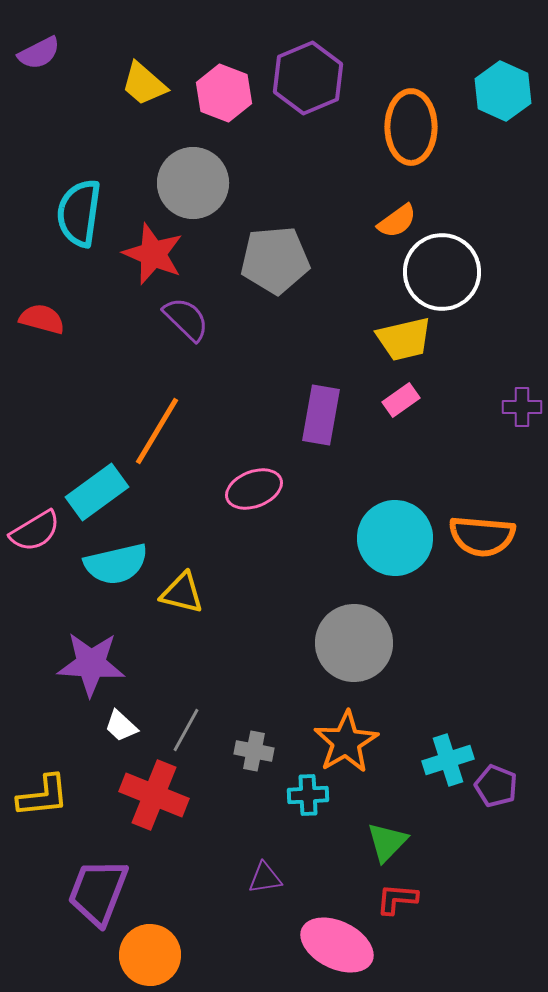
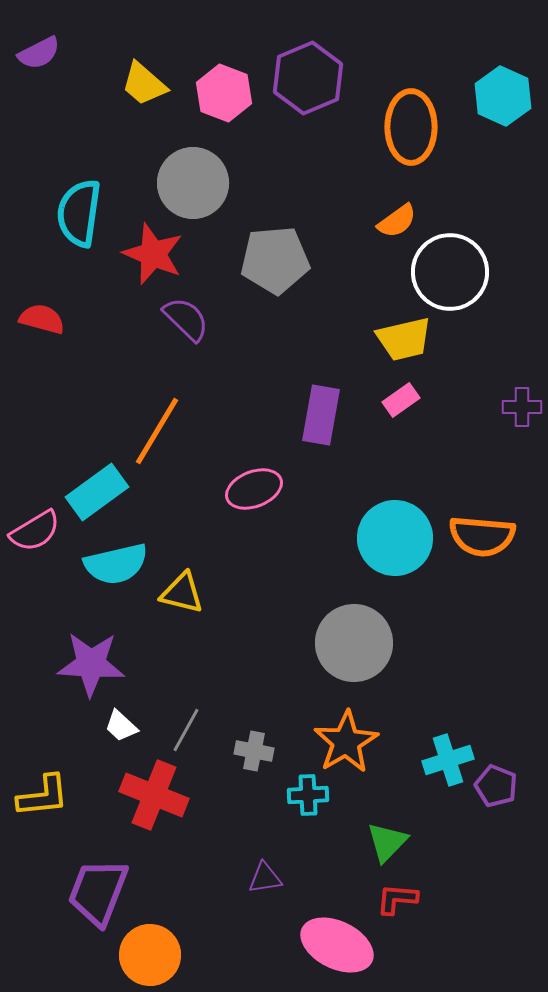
cyan hexagon at (503, 91): moved 5 px down
white circle at (442, 272): moved 8 px right
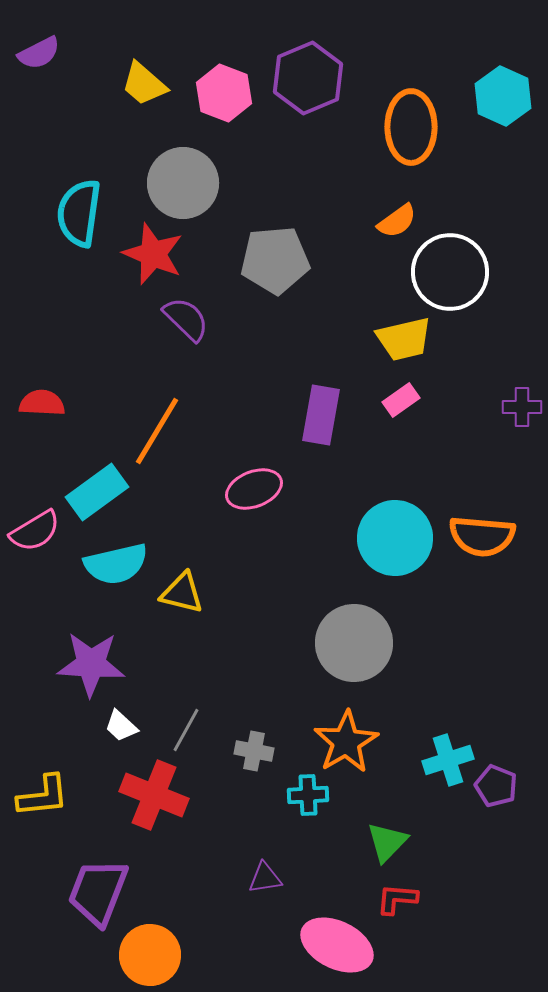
gray circle at (193, 183): moved 10 px left
red semicircle at (42, 319): moved 84 px down; rotated 12 degrees counterclockwise
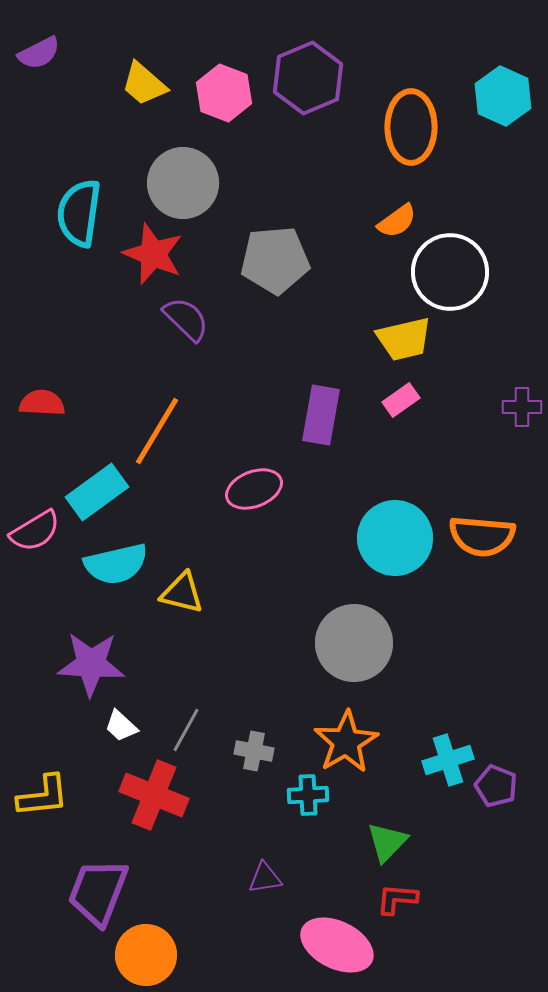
orange circle at (150, 955): moved 4 px left
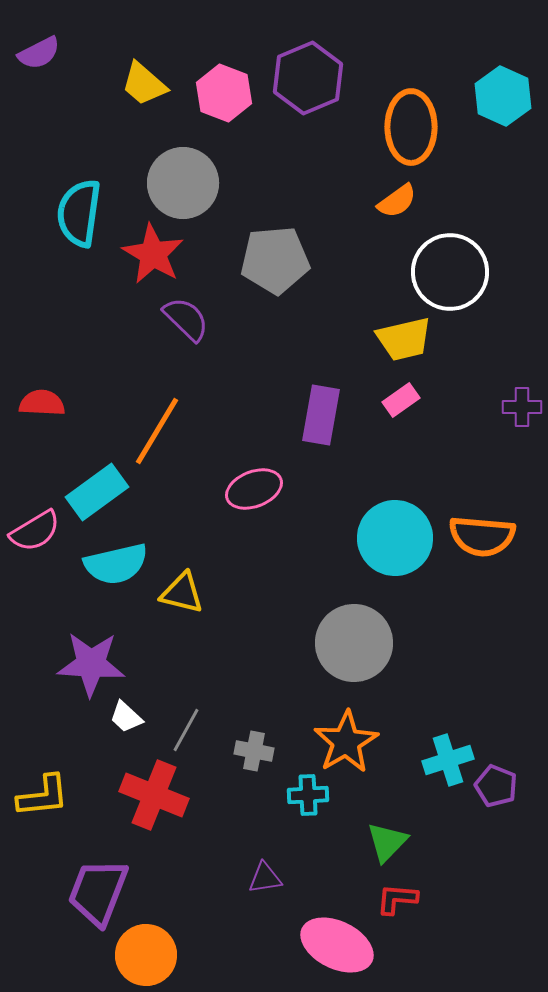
orange semicircle at (397, 221): moved 20 px up
red star at (153, 254): rotated 8 degrees clockwise
white trapezoid at (121, 726): moved 5 px right, 9 px up
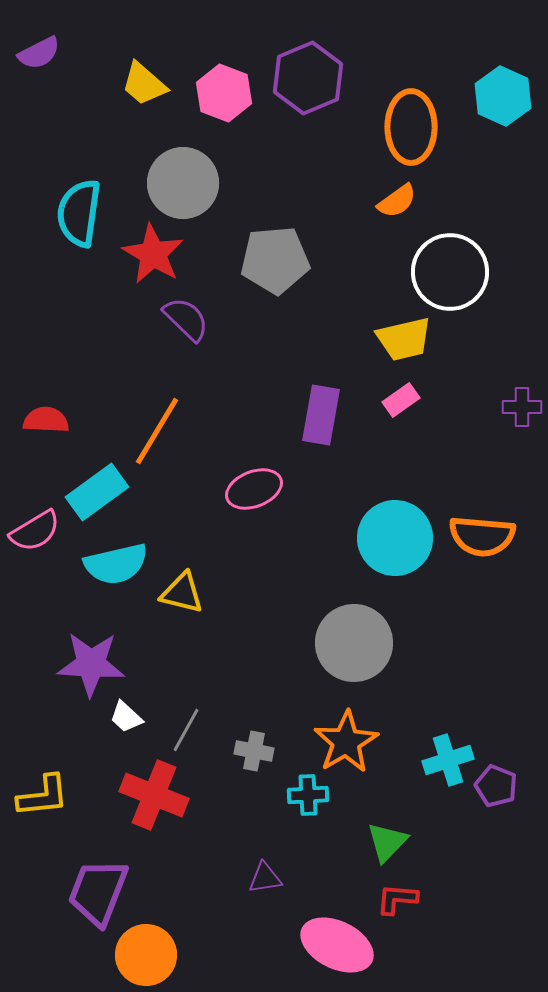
red semicircle at (42, 403): moved 4 px right, 17 px down
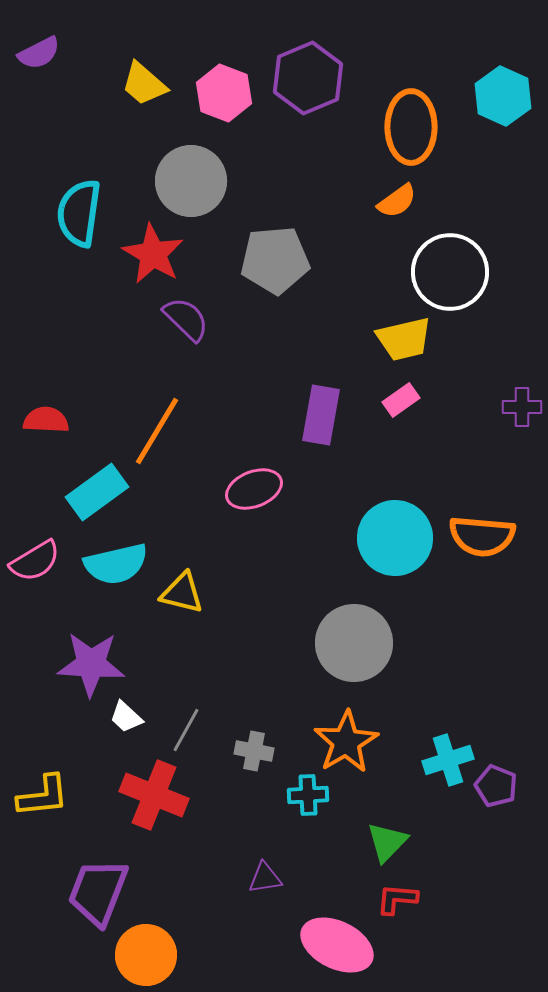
gray circle at (183, 183): moved 8 px right, 2 px up
pink semicircle at (35, 531): moved 30 px down
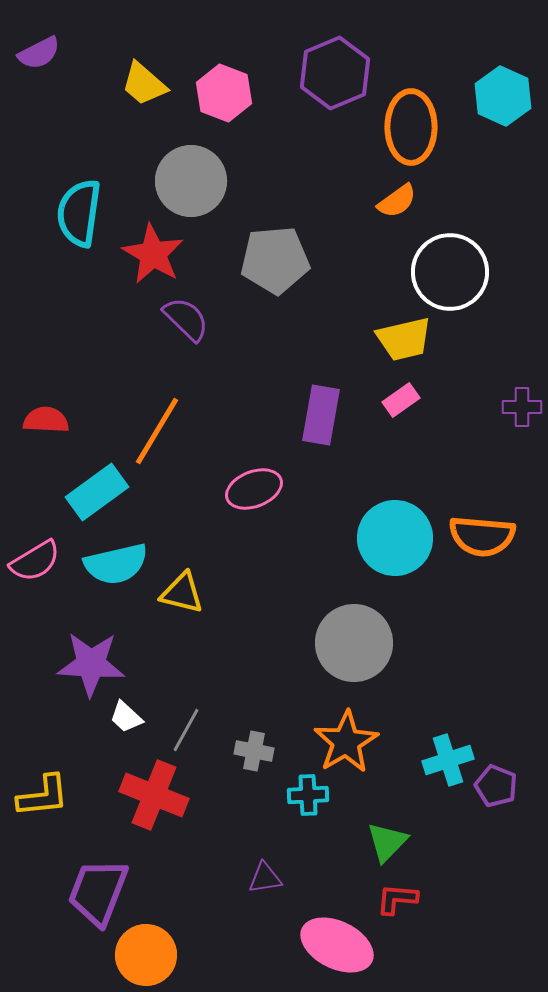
purple hexagon at (308, 78): moved 27 px right, 5 px up
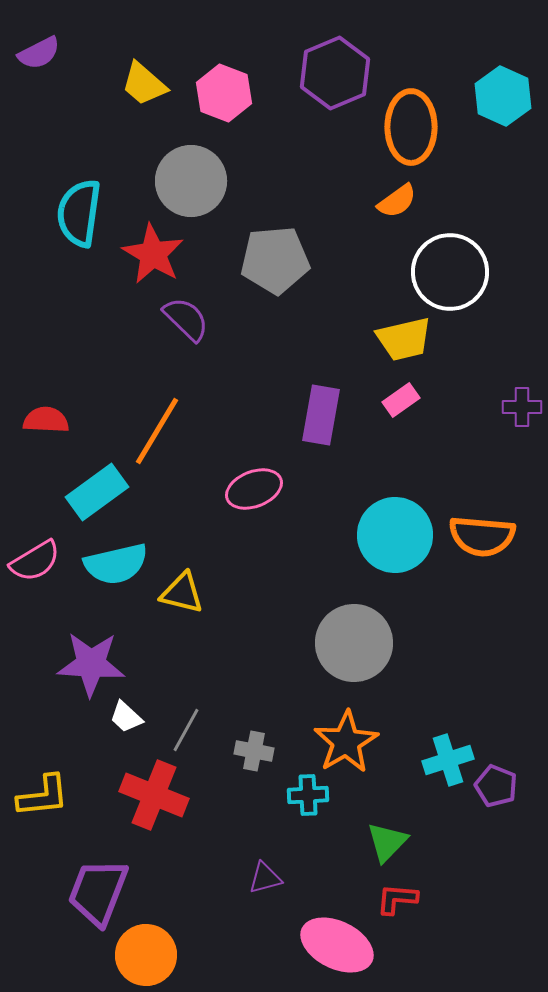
cyan circle at (395, 538): moved 3 px up
purple triangle at (265, 878): rotated 6 degrees counterclockwise
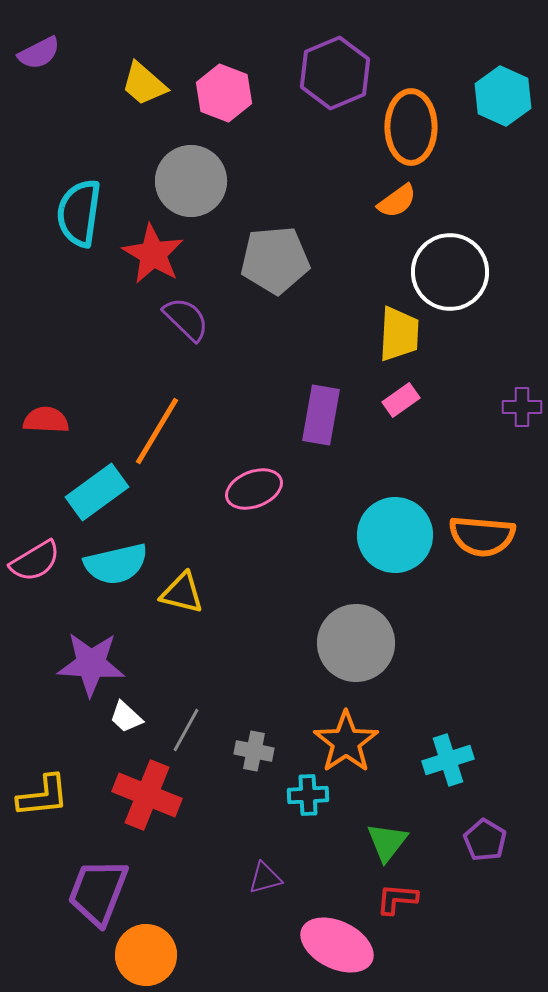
yellow trapezoid at (404, 339): moved 5 px left, 5 px up; rotated 74 degrees counterclockwise
gray circle at (354, 643): moved 2 px right
orange star at (346, 742): rotated 4 degrees counterclockwise
purple pentagon at (496, 786): moved 11 px left, 54 px down; rotated 9 degrees clockwise
red cross at (154, 795): moved 7 px left
green triangle at (387, 842): rotated 6 degrees counterclockwise
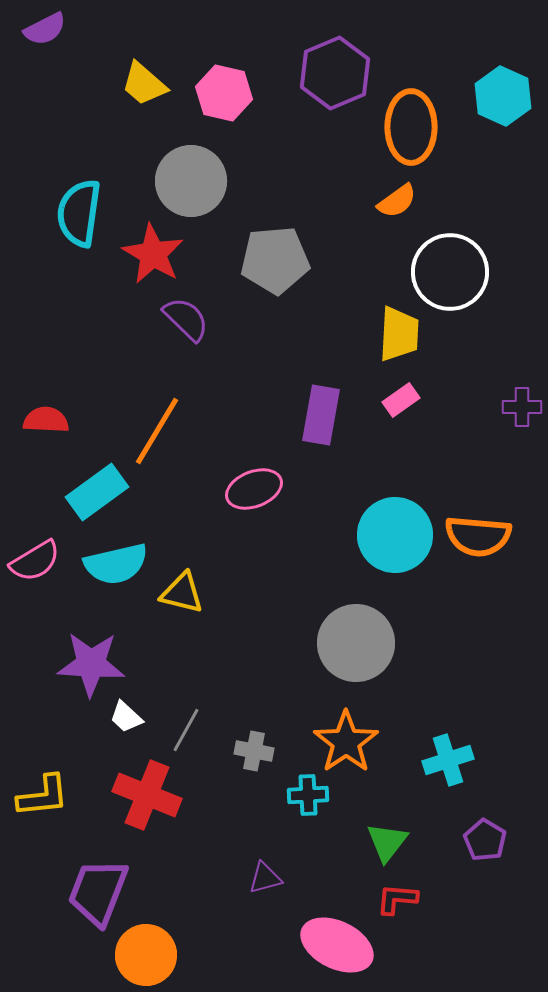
purple semicircle at (39, 53): moved 6 px right, 24 px up
pink hexagon at (224, 93): rotated 8 degrees counterclockwise
orange semicircle at (482, 536): moved 4 px left
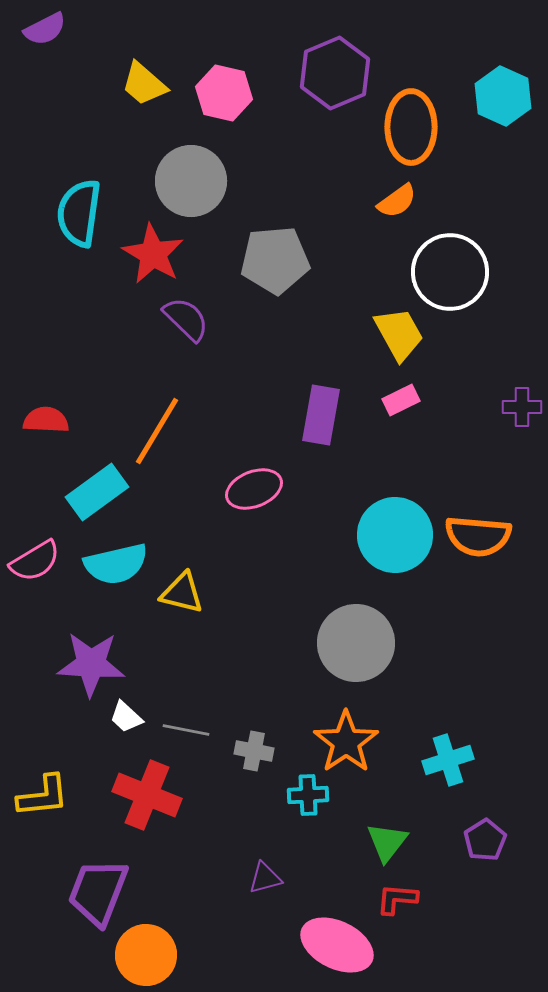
yellow trapezoid at (399, 334): rotated 32 degrees counterclockwise
pink rectangle at (401, 400): rotated 9 degrees clockwise
gray line at (186, 730): rotated 72 degrees clockwise
purple pentagon at (485, 840): rotated 9 degrees clockwise
